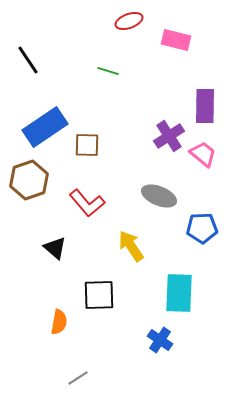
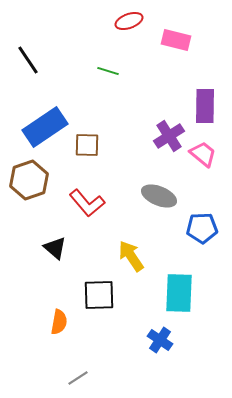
yellow arrow: moved 10 px down
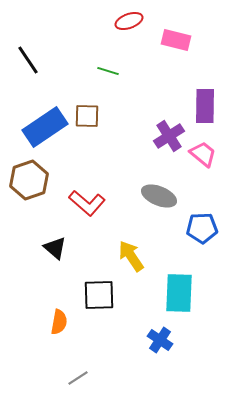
brown square: moved 29 px up
red L-shape: rotated 9 degrees counterclockwise
